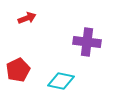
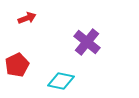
purple cross: rotated 32 degrees clockwise
red pentagon: moved 1 px left, 5 px up
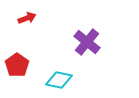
red pentagon: rotated 10 degrees counterclockwise
cyan diamond: moved 2 px left, 1 px up
